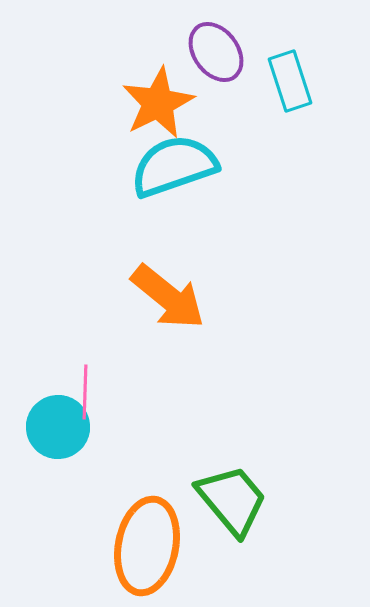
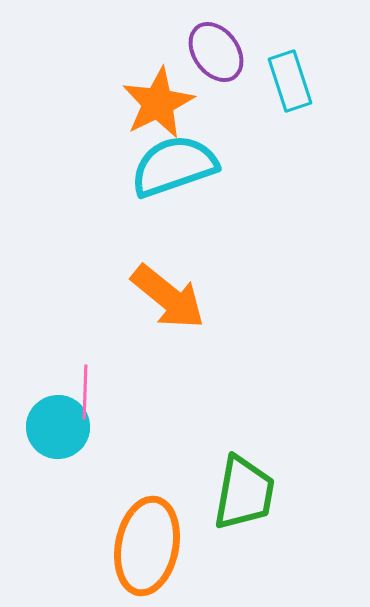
green trapezoid: moved 12 px right, 7 px up; rotated 50 degrees clockwise
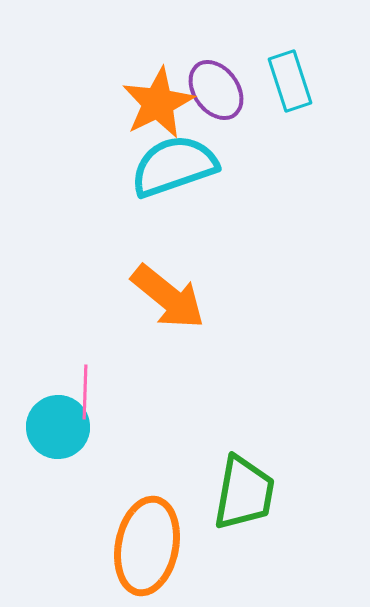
purple ellipse: moved 38 px down
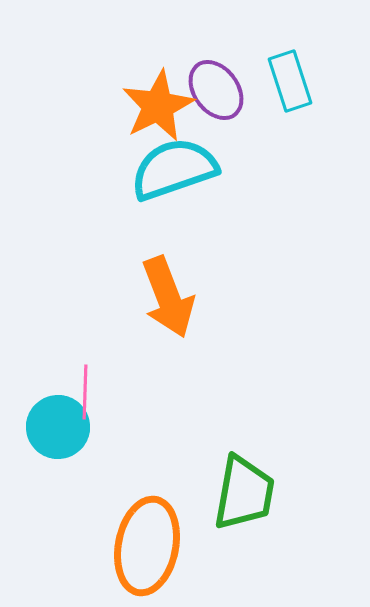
orange star: moved 3 px down
cyan semicircle: moved 3 px down
orange arrow: rotated 30 degrees clockwise
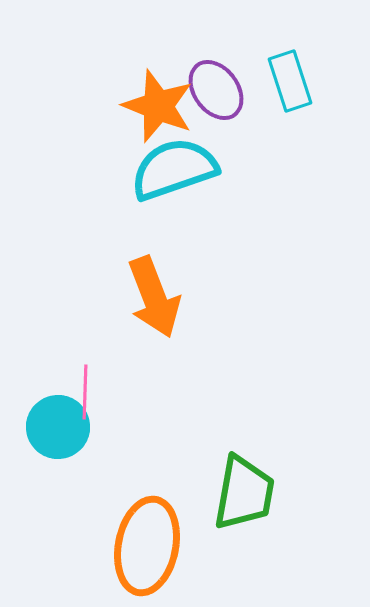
orange star: rotated 24 degrees counterclockwise
orange arrow: moved 14 px left
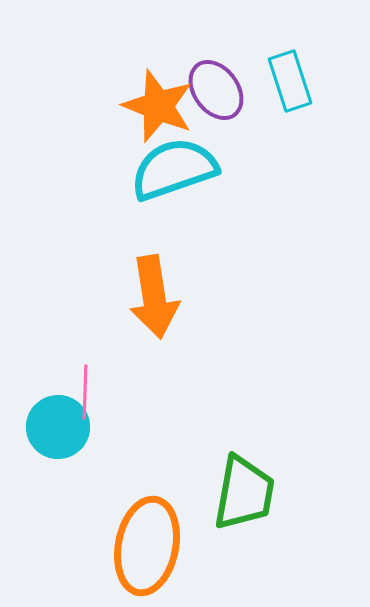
orange arrow: rotated 12 degrees clockwise
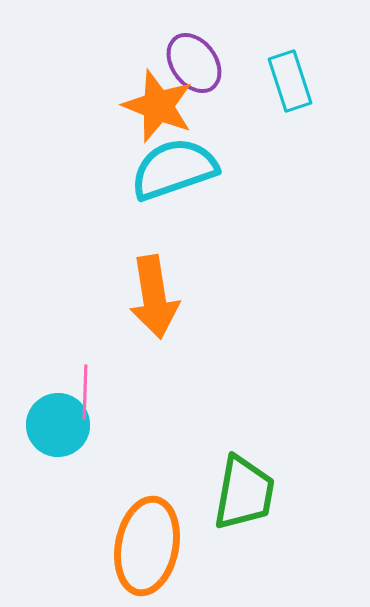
purple ellipse: moved 22 px left, 27 px up
cyan circle: moved 2 px up
